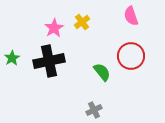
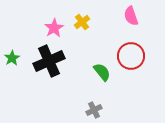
black cross: rotated 12 degrees counterclockwise
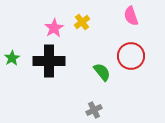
black cross: rotated 24 degrees clockwise
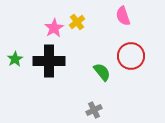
pink semicircle: moved 8 px left
yellow cross: moved 5 px left
green star: moved 3 px right, 1 px down
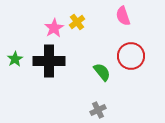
gray cross: moved 4 px right
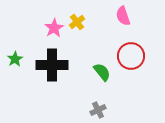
black cross: moved 3 px right, 4 px down
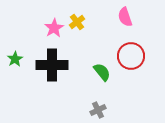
pink semicircle: moved 2 px right, 1 px down
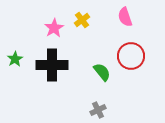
yellow cross: moved 5 px right, 2 px up
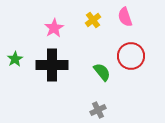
yellow cross: moved 11 px right
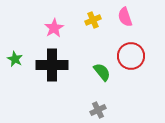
yellow cross: rotated 14 degrees clockwise
green star: rotated 14 degrees counterclockwise
